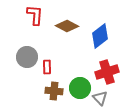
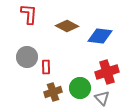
red L-shape: moved 6 px left, 1 px up
blue diamond: rotated 45 degrees clockwise
red rectangle: moved 1 px left
brown cross: moved 1 px left, 1 px down; rotated 24 degrees counterclockwise
gray triangle: moved 2 px right
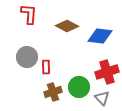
green circle: moved 1 px left, 1 px up
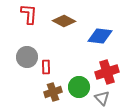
brown diamond: moved 3 px left, 5 px up
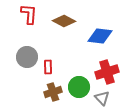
red rectangle: moved 2 px right
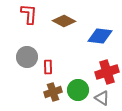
green circle: moved 1 px left, 3 px down
gray triangle: rotated 14 degrees counterclockwise
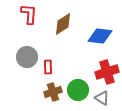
brown diamond: moved 1 px left, 3 px down; rotated 60 degrees counterclockwise
